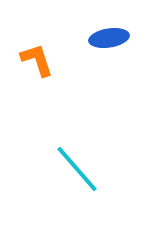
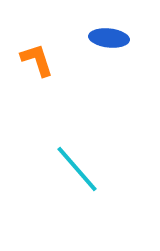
blue ellipse: rotated 15 degrees clockwise
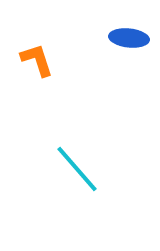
blue ellipse: moved 20 px right
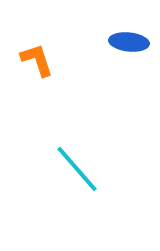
blue ellipse: moved 4 px down
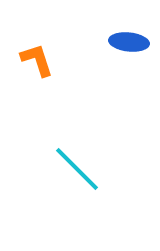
cyan line: rotated 4 degrees counterclockwise
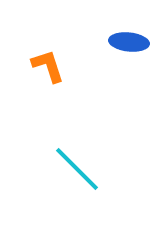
orange L-shape: moved 11 px right, 6 px down
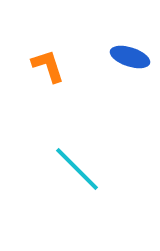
blue ellipse: moved 1 px right, 15 px down; rotated 12 degrees clockwise
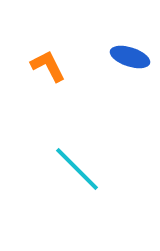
orange L-shape: rotated 9 degrees counterclockwise
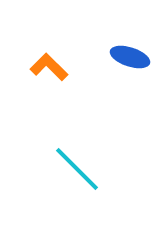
orange L-shape: moved 1 px right, 1 px down; rotated 18 degrees counterclockwise
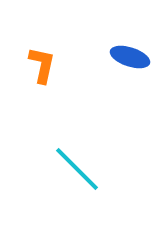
orange L-shape: moved 7 px left, 2 px up; rotated 57 degrees clockwise
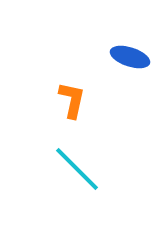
orange L-shape: moved 30 px right, 35 px down
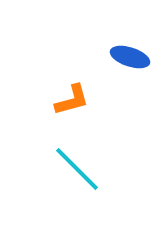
orange L-shape: rotated 63 degrees clockwise
